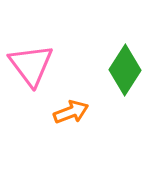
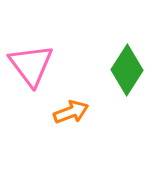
green diamond: moved 2 px right
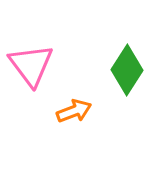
orange arrow: moved 3 px right, 1 px up
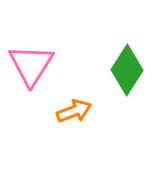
pink triangle: rotated 9 degrees clockwise
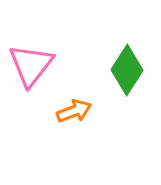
pink triangle: rotated 6 degrees clockwise
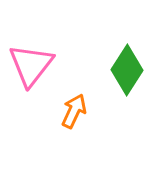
orange arrow: rotated 44 degrees counterclockwise
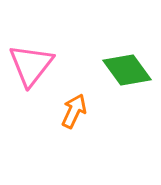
green diamond: rotated 69 degrees counterclockwise
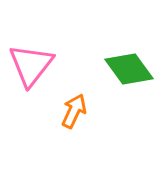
green diamond: moved 2 px right, 1 px up
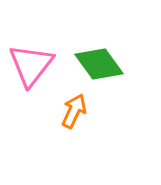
green diamond: moved 30 px left, 5 px up
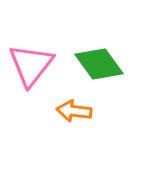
orange arrow: rotated 108 degrees counterclockwise
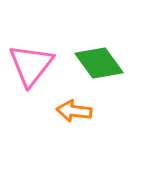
green diamond: moved 1 px up
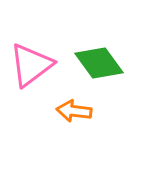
pink triangle: rotated 15 degrees clockwise
